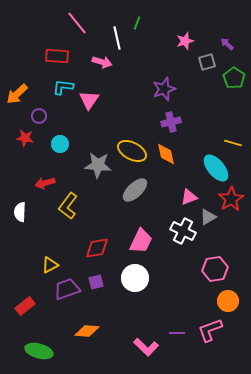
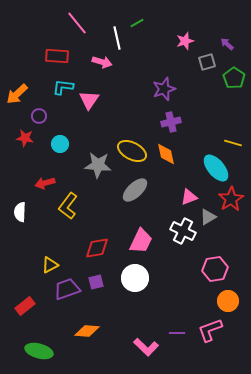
green line at (137, 23): rotated 40 degrees clockwise
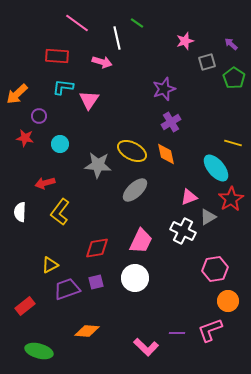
pink line at (77, 23): rotated 15 degrees counterclockwise
green line at (137, 23): rotated 64 degrees clockwise
purple arrow at (227, 44): moved 4 px right
purple cross at (171, 122): rotated 18 degrees counterclockwise
yellow L-shape at (68, 206): moved 8 px left, 6 px down
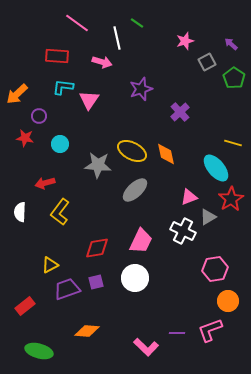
gray square at (207, 62): rotated 12 degrees counterclockwise
purple star at (164, 89): moved 23 px left
purple cross at (171, 122): moved 9 px right, 10 px up; rotated 12 degrees counterclockwise
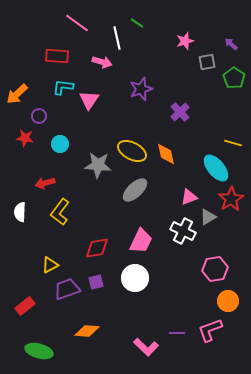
gray square at (207, 62): rotated 18 degrees clockwise
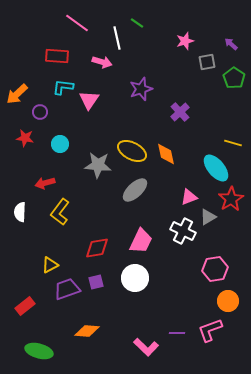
purple circle at (39, 116): moved 1 px right, 4 px up
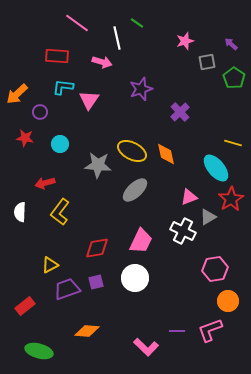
purple line at (177, 333): moved 2 px up
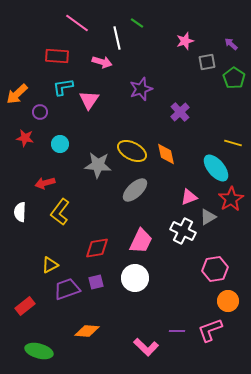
cyan L-shape at (63, 87): rotated 15 degrees counterclockwise
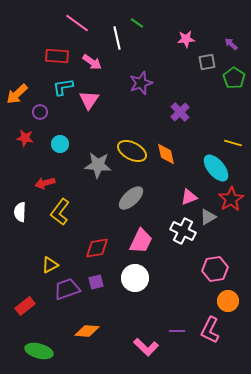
pink star at (185, 41): moved 1 px right, 2 px up; rotated 12 degrees clockwise
pink arrow at (102, 62): moved 10 px left; rotated 18 degrees clockwise
purple star at (141, 89): moved 6 px up
gray ellipse at (135, 190): moved 4 px left, 8 px down
pink L-shape at (210, 330): rotated 44 degrees counterclockwise
